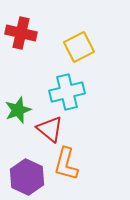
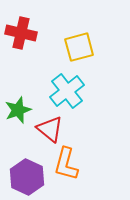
yellow square: rotated 12 degrees clockwise
cyan cross: moved 1 px up; rotated 24 degrees counterclockwise
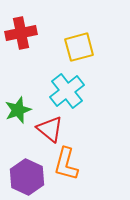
red cross: rotated 24 degrees counterclockwise
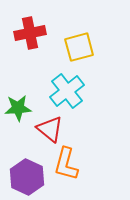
red cross: moved 9 px right
green star: moved 2 px up; rotated 16 degrees clockwise
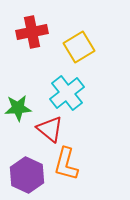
red cross: moved 2 px right, 1 px up
yellow square: rotated 16 degrees counterclockwise
cyan cross: moved 2 px down
purple hexagon: moved 2 px up
